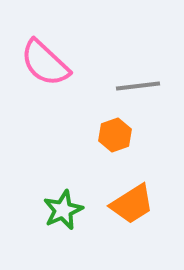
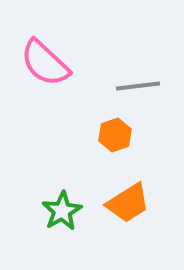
orange trapezoid: moved 4 px left, 1 px up
green star: moved 1 px left, 1 px down; rotated 6 degrees counterclockwise
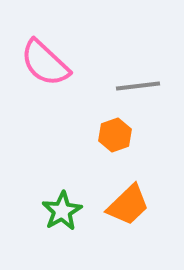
orange trapezoid: moved 2 px down; rotated 12 degrees counterclockwise
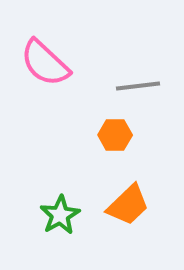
orange hexagon: rotated 20 degrees clockwise
green star: moved 2 px left, 4 px down
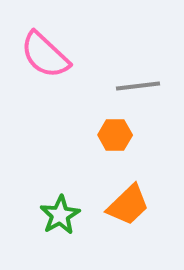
pink semicircle: moved 8 px up
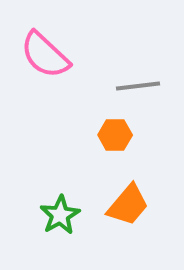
orange trapezoid: rotated 6 degrees counterclockwise
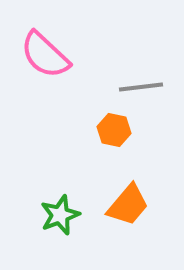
gray line: moved 3 px right, 1 px down
orange hexagon: moved 1 px left, 5 px up; rotated 12 degrees clockwise
green star: rotated 9 degrees clockwise
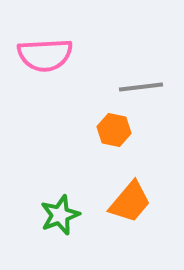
pink semicircle: rotated 46 degrees counterclockwise
orange trapezoid: moved 2 px right, 3 px up
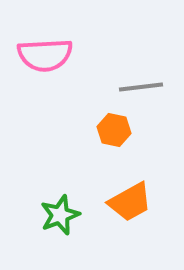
orange trapezoid: rotated 21 degrees clockwise
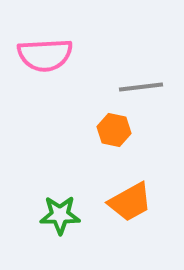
green star: rotated 21 degrees clockwise
